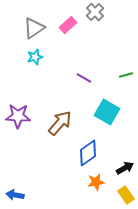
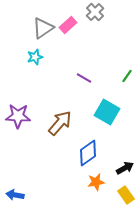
gray triangle: moved 9 px right
green line: moved 1 px right, 1 px down; rotated 40 degrees counterclockwise
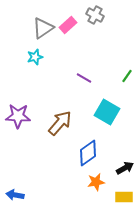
gray cross: moved 3 px down; rotated 18 degrees counterclockwise
yellow rectangle: moved 2 px left, 2 px down; rotated 54 degrees counterclockwise
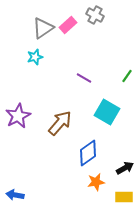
purple star: rotated 30 degrees counterclockwise
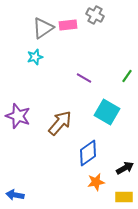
pink rectangle: rotated 36 degrees clockwise
purple star: rotated 25 degrees counterclockwise
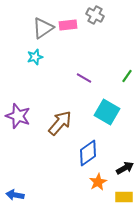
orange star: moved 2 px right; rotated 18 degrees counterclockwise
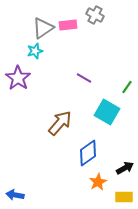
cyan star: moved 6 px up
green line: moved 11 px down
purple star: moved 38 px up; rotated 15 degrees clockwise
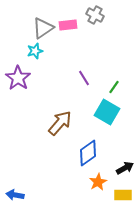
purple line: rotated 28 degrees clockwise
green line: moved 13 px left
yellow rectangle: moved 1 px left, 2 px up
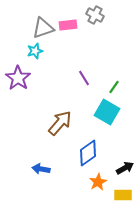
gray triangle: rotated 15 degrees clockwise
blue arrow: moved 26 px right, 26 px up
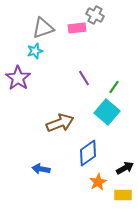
pink rectangle: moved 9 px right, 3 px down
cyan square: rotated 10 degrees clockwise
brown arrow: rotated 28 degrees clockwise
